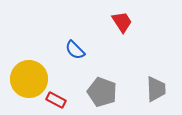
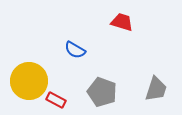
red trapezoid: rotated 40 degrees counterclockwise
blue semicircle: rotated 15 degrees counterclockwise
yellow circle: moved 2 px down
gray trapezoid: rotated 20 degrees clockwise
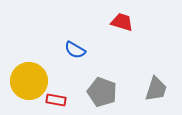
red rectangle: rotated 18 degrees counterclockwise
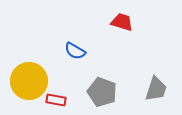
blue semicircle: moved 1 px down
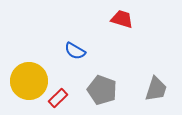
red trapezoid: moved 3 px up
gray pentagon: moved 2 px up
red rectangle: moved 2 px right, 2 px up; rotated 54 degrees counterclockwise
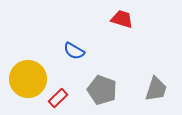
blue semicircle: moved 1 px left
yellow circle: moved 1 px left, 2 px up
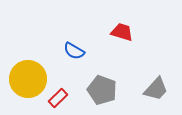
red trapezoid: moved 13 px down
gray trapezoid: rotated 24 degrees clockwise
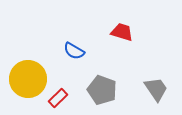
gray trapezoid: rotated 76 degrees counterclockwise
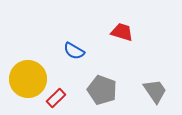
gray trapezoid: moved 1 px left, 2 px down
red rectangle: moved 2 px left
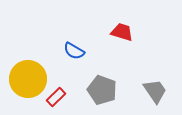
red rectangle: moved 1 px up
